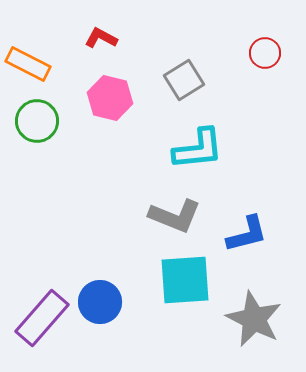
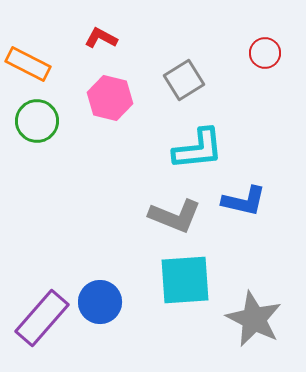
blue L-shape: moved 3 px left, 33 px up; rotated 27 degrees clockwise
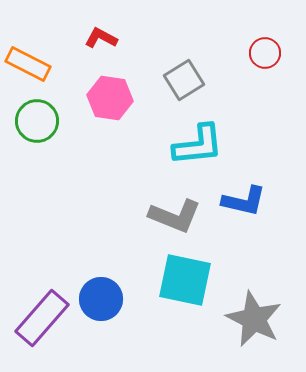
pink hexagon: rotated 6 degrees counterclockwise
cyan L-shape: moved 4 px up
cyan square: rotated 16 degrees clockwise
blue circle: moved 1 px right, 3 px up
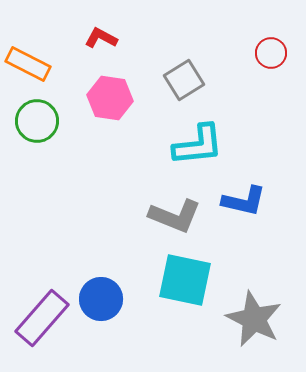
red circle: moved 6 px right
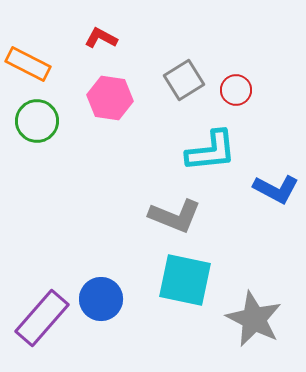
red circle: moved 35 px left, 37 px down
cyan L-shape: moved 13 px right, 6 px down
blue L-shape: moved 32 px right, 12 px up; rotated 15 degrees clockwise
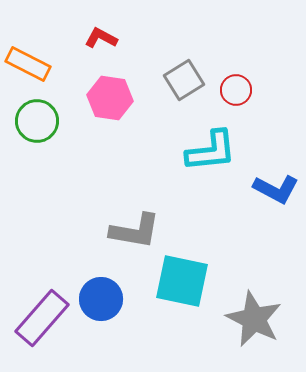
gray L-shape: moved 40 px left, 15 px down; rotated 12 degrees counterclockwise
cyan square: moved 3 px left, 1 px down
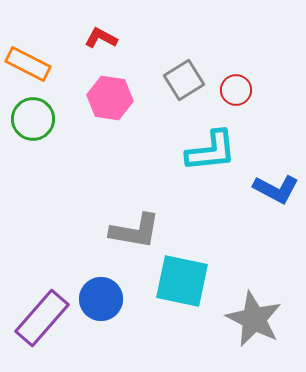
green circle: moved 4 px left, 2 px up
